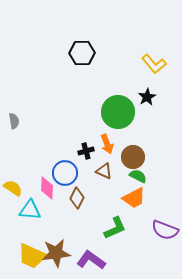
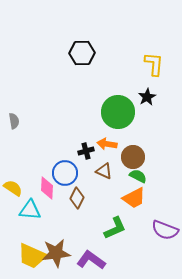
yellow L-shape: rotated 135 degrees counterclockwise
orange arrow: rotated 120 degrees clockwise
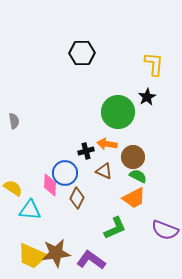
pink diamond: moved 3 px right, 3 px up
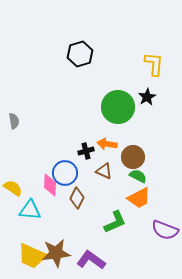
black hexagon: moved 2 px left, 1 px down; rotated 15 degrees counterclockwise
green circle: moved 5 px up
orange trapezoid: moved 5 px right
green L-shape: moved 6 px up
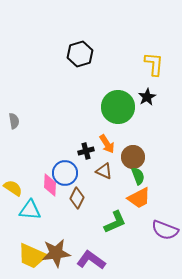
orange arrow: rotated 132 degrees counterclockwise
green semicircle: rotated 42 degrees clockwise
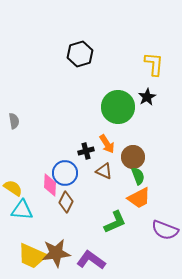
brown diamond: moved 11 px left, 4 px down
cyan triangle: moved 8 px left
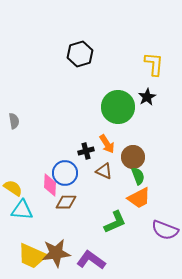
brown diamond: rotated 65 degrees clockwise
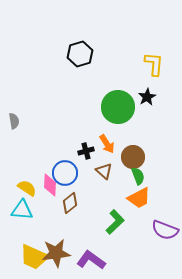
brown triangle: rotated 18 degrees clockwise
yellow semicircle: moved 14 px right
brown diamond: moved 4 px right, 1 px down; rotated 40 degrees counterclockwise
green L-shape: rotated 20 degrees counterclockwise
yellow trapezoid: moved 2 px right, 1 px down
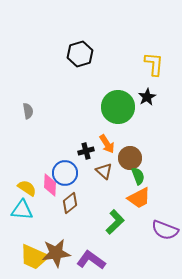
gray semicircle: moved 14 px right, 10 px up
brown circle: moved 3 px left, 1 px down
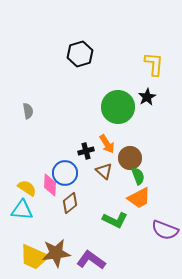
green L-shape: moved 2 px up; rotated 70 degrees clockwise
